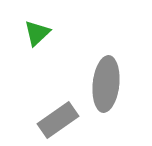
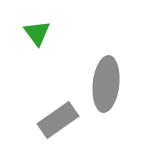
green triangle: rotated 24 degrees counterclockwise
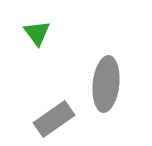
gray rectangle: moved 4 px left, 1 px up
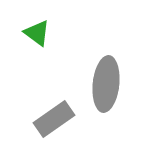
green triangle: rotated 16 degrees counterclockwise
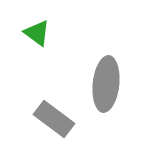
gray rectangle: rotated 72 degrees clockwise
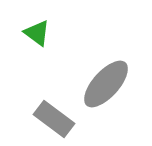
gray ellipse: rotated 36 degrees clockwise
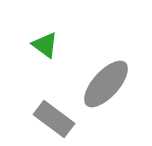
green triangle: moved 8 px right, 12 px down
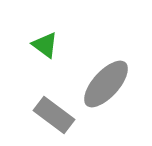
gray rectangle: moved 4 px up
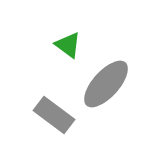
green triangle: moved 23 px right
